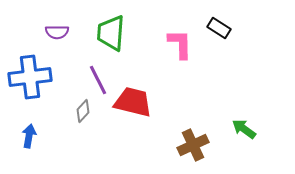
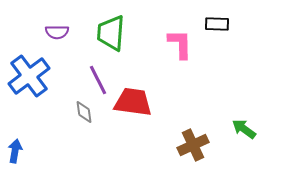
black rectangle: moved 2 px left, 4 px up; rotated 30 degrees counterclockwise
blue cross: moved 1 px left, 1 px up; rotated 30 degrees counterclockwise
red trapezoid: rotated 6 degrees counterclockwise
gray diamond: moved 1 px right, 1 px down; rotated 50 degrees counterclockwise
blue arrow: moved 14 px left, 15 px down
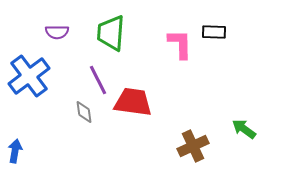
black rectangle: moved 3 px left, 8 px down
brown cross: moved 1 px down
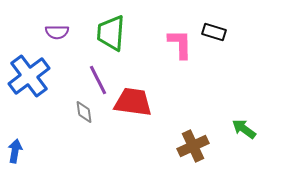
black rectangle: rotated 15 degrees clockwise
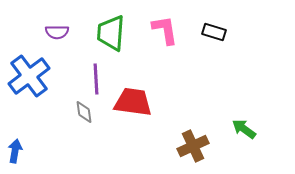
pink L-shape: moved 15 px left, 14 px up; rotated 8 degrees counterclockwise
purple line: moved 2 px left, 1 px up; rotated 24 degrees clockwise
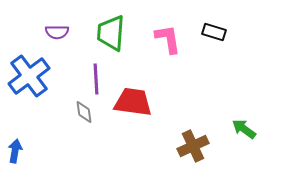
pink L-shape: moved 3 px right, 9 px down
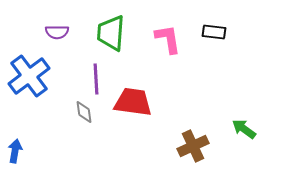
black rectangle: rotated 10 degrees counterclockwise
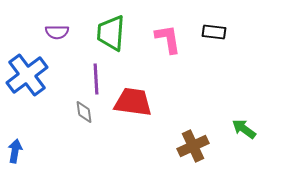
blue cross: moved 2 px left, 1 px up
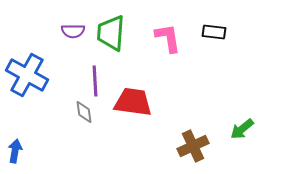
purple semicircle: moved 16 px right, 1 px up
pink L-shape: moved 1 px up
blue cross: rotated 24 degrees counterclockwise
purple line: moved 1 px left, 2 px down
green arrow: moved 2 px left; rotated 75 degrees counterclockwise
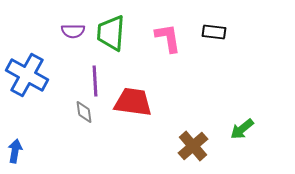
brown cross: rotated 16 degrees counterclockwise
